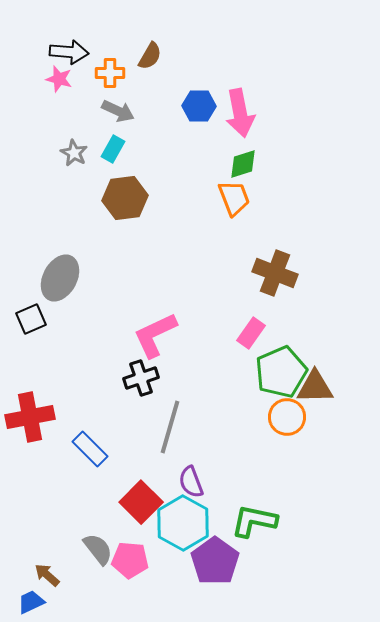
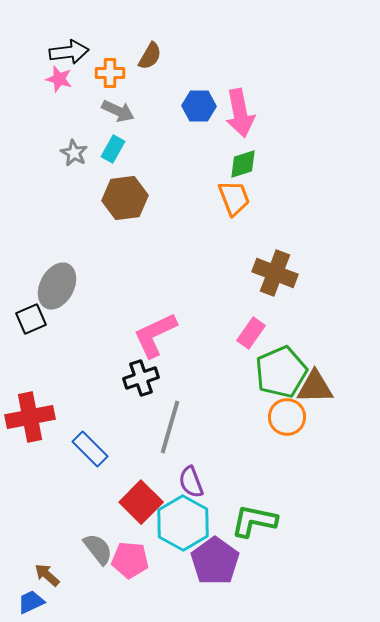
black arrow: rotated 12 degrees counterclockwise
gray ellipse: moved 3 px left, 8 px down
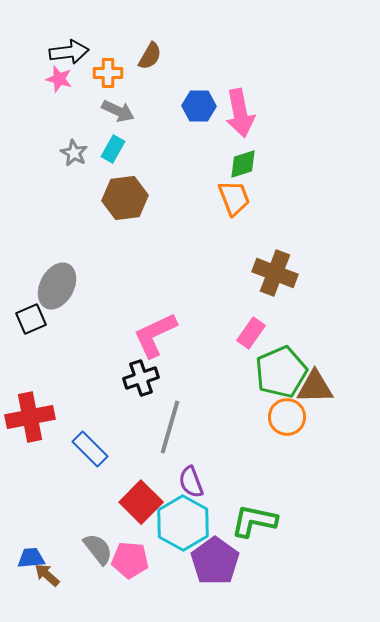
orange cross: moved 2 px left
blue trapezoid: moved 44 px up; rotated 20 degrees clockwise
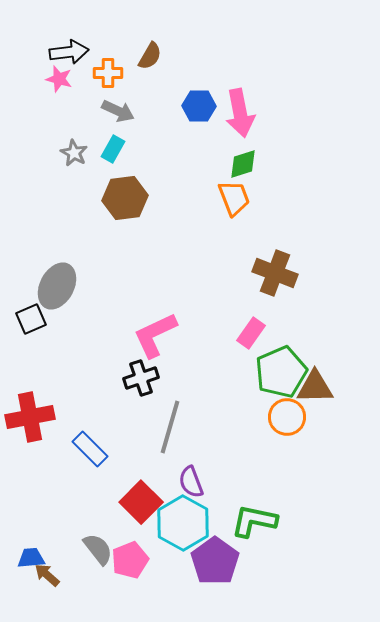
pink pentagon: rotated 27 degrees counterclockwise
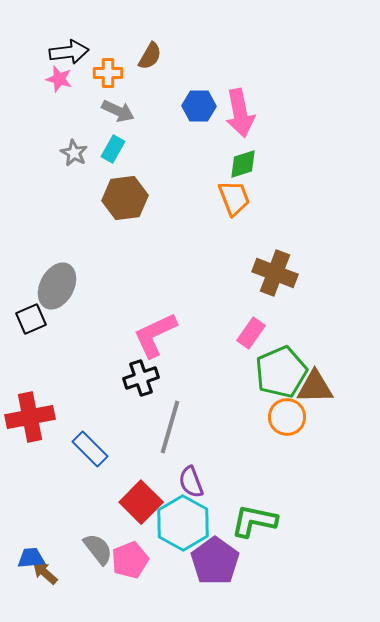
brown arrow: moved 2 px left, 2 px up
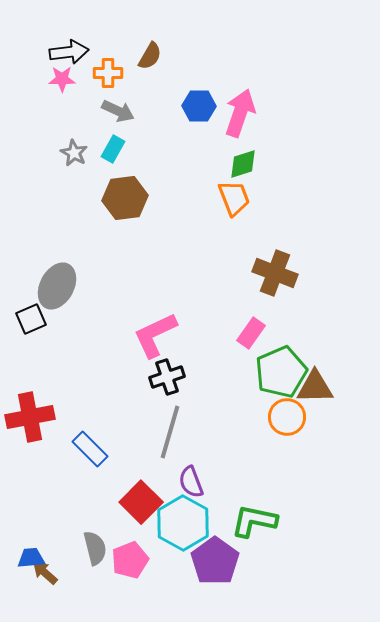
pink star: moved 3 px right; rotated 16 degrees counterclockwise
pink arrow: rotated 150 degrees counterclockwise
black cross: moved 26 px right, 1 px up
gray line: moved 5 px down
gray semicircle: moved 3 px left, 1 px up; rotated 24 degrees clockwise
